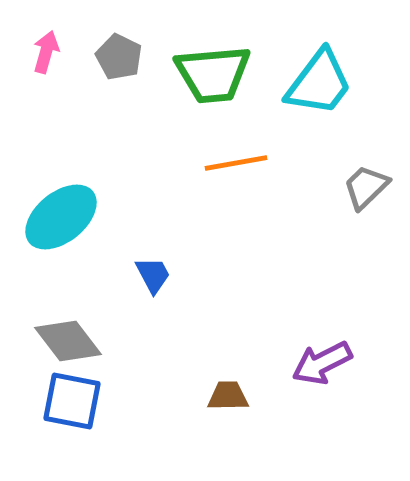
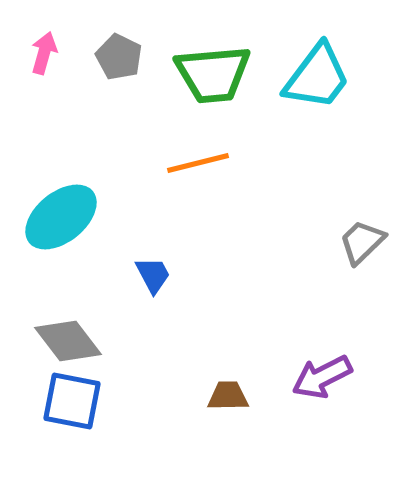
pink arrow: moved 2 px left, 1 px down
cyan trapezoid: moved 2 px left, 6 px up
orange line: moved 38 px left; rotated 4 degrees counterclockwise
gray trapezoid: moved 4 px left, 55 px down
purple arrow: moved 14 px down
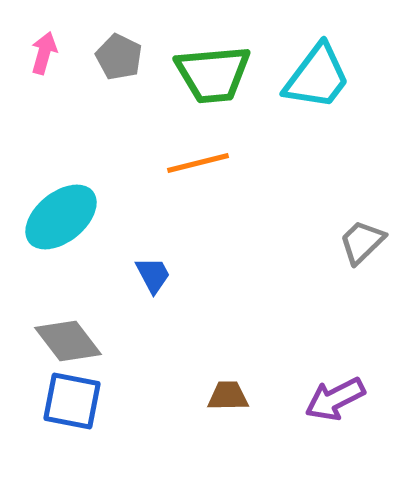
purple arrow: moved 13 px right, 22 px down
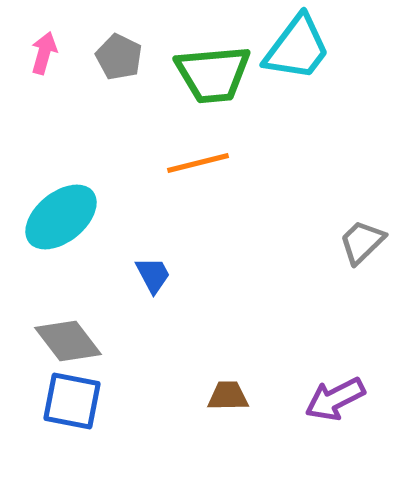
cyan trapezoid: moved 20 px left, 29 px up
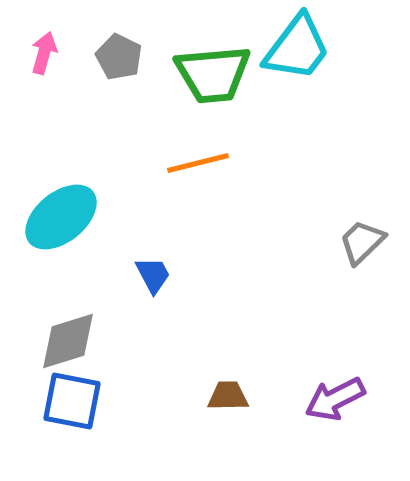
gray diamond: rotated 70 degrees counterclockwise
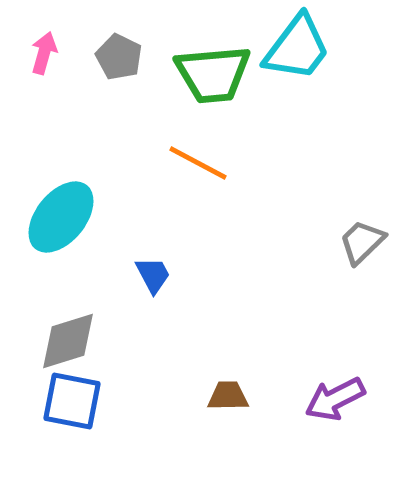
orange line: rotated 42 degrees clockwise
cyan ellipse: rotated 12 degrees counterclockwise
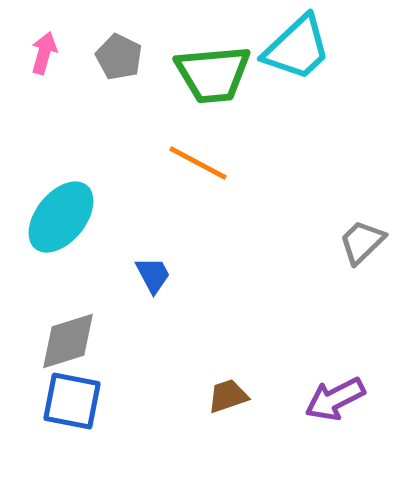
cyan trapezoid: rotated 10 degrees clockwise
brown trapezoid: rotated 18 degrees counterclockwise
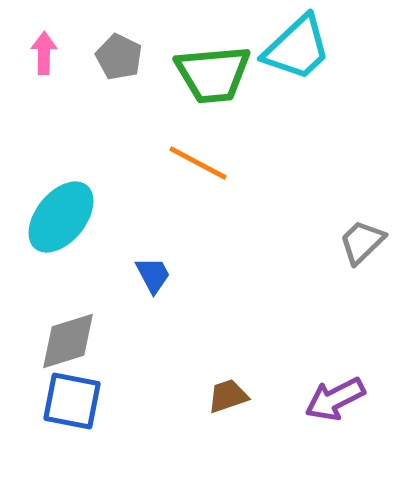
pink arrow: rotated 15 degrees counterclockwise
